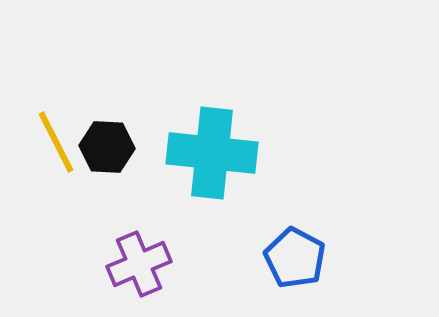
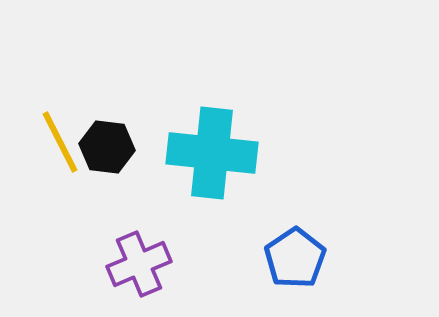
yellow line: moved 4 px right
black hexagon: rotated 4 degrees clockwise
blue pentagon: rotated 10 degrees clockwise
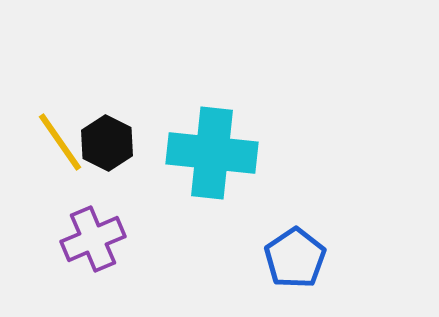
yellow line: rotated 8 degrees counterclockwise
black hexagon: moved 4 px up; rotated 20 degrees clockwise
purple cross: moved 46 px left, 25 px up
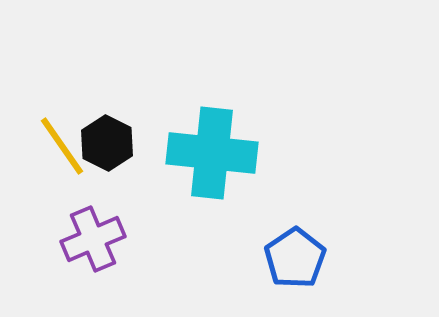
yellow line: moved 2 px right, 4 px down
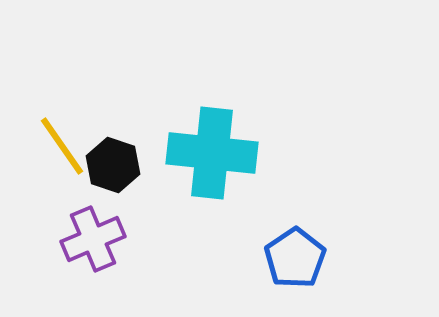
black hexagon: moved 6 px right, 22 px down; rotated 8 degrees counterclockwise
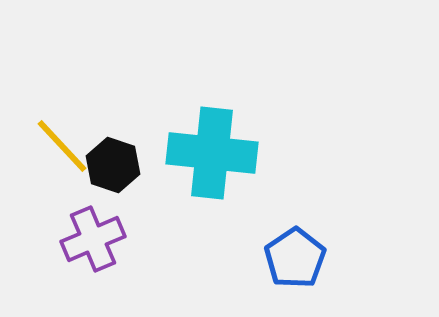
yellow line: rotated 8 degrees counterclockwise
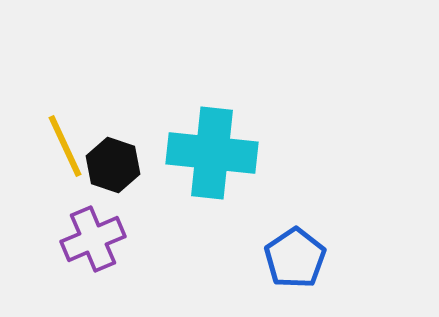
yellow line: moved 3 px right; rotated 18 degrees clockwise
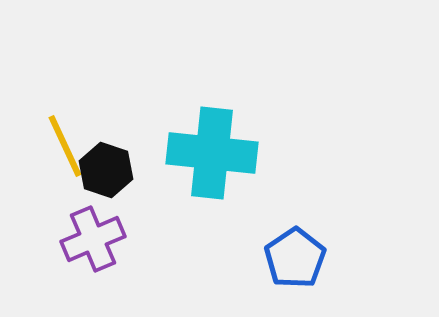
black hexagon: moved 7 px left, 5 px down
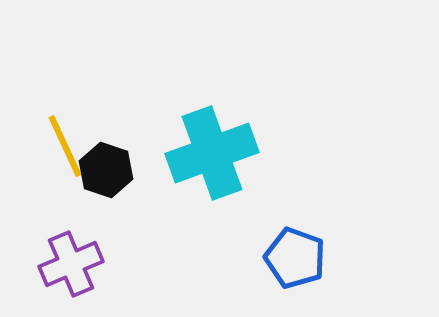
cyan cross: rotated 26 degrees counterclockwise
purple cross: moved 22 px left, 25 px down
blue pentagon: rotated 18 degrees counterclockwise
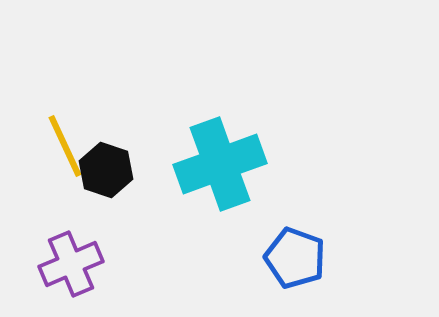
cyan cross: moved 8 px right, 11 px down
